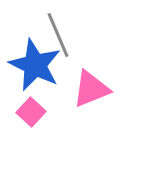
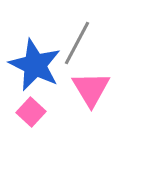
gray line: moved 19 px right, 8 px down; rotated 51 degrees clockwise
pink triangle: rotated 39 degrees counterclockwise
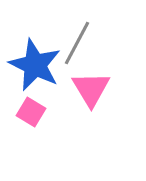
pink square: rotated 12 degrees counterclockwise
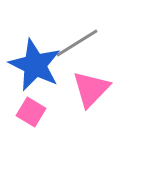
gray line: rotated 30 degrees clockwise
pink triangle: rotated 15 degrees clockwise
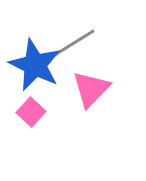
gray line: moved 3 px left
pink square: rotated 12 degrees clockwise
